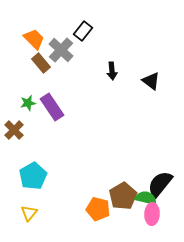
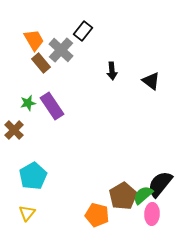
orange trapezoid: moved 1 px down; rotated 15 degrees clockwise
purple rectangle: moved 1 px up
green semicircle: moved 3 px left, 3 px up; rotated 55 degrees counterclockwise
orange pentagon: moved 1 px left, 6 px down
yellow triangle: moved 2 px left
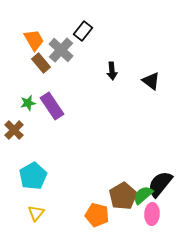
yellow triangle: moved 9 px right
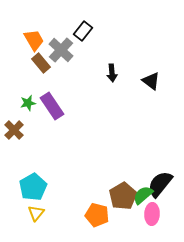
black arrow: moved 2 px down
cyan pentagon: moved 11 px down
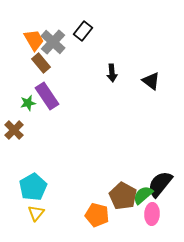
gray cross: moved 8 px left, 8 px up
purple rectangle: moved 5 px left, 10 px up
brown pentagon: rotated 12 degrees counterclockwise
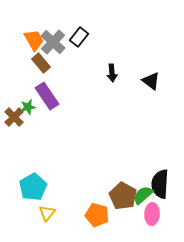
black rectangle: moved 4 px left, 6 px down
green star: moved 4 px down
brown cross: moved 13 px up
black semicircle: rotated 36 degrees counterclockwise
yellow triangle: moved 11 px right
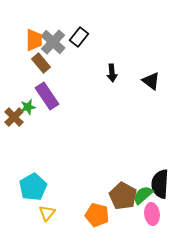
orange trapezoid: rotated 30 degrees clockwise
pink ellipse: rotated 10 degrees counterclockwise
